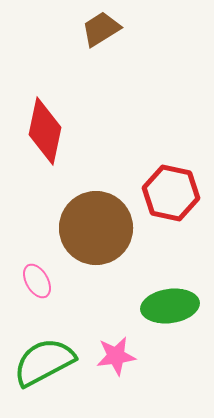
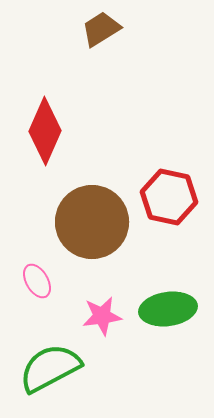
red diamond: rotated 12 degrees clockwise
red hexagon: moved 2 px left, 4 px down
brown circle: moved 4 px left, 6 px up
green ellipse: moved 2 px left, 3 px down
pink star: moved 14 px left, 40 px up
green semicircle: moved 6 px right, 6 px down
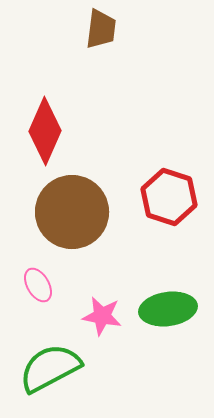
brown trapezoid: rotated 129 degrees clockwise
red hexagon: rotated 6 degrees clockwise
brown circle: moved 20 px left, 10 px up
pink ellipse: moved 1 px right, 4 px down
pink star: rotated 18 degrees clockwise
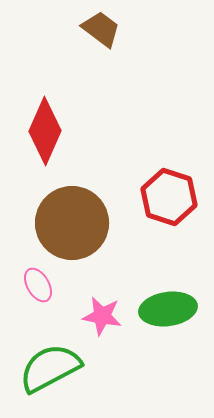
brown trapezoid: rotated 60 degrees counterclockwise
brown circle: moved 11 px down
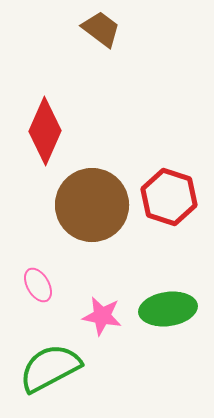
brown circle: moved 20 px right, 18 px up
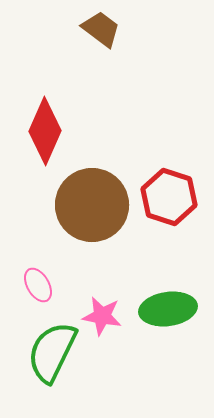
green semicircle: moved 2 px right, 16 px up; rotated 36 degrees counterclockwise
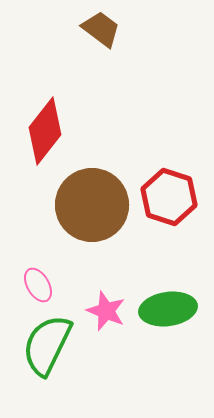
red diamond: rotated 14 degrees clockwise
pink star: moved 4 px right, 5 px up; rotated 12 degrees clockwise
green semicircle: moved 5 px left, 7 px up
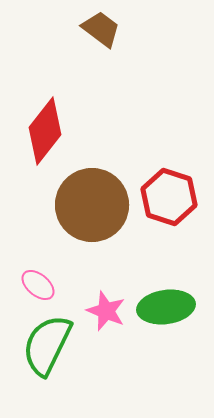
pink ellipse: rotated 20 degrees counterclockwise
green ellipse: moved 2 px left, 2 px up
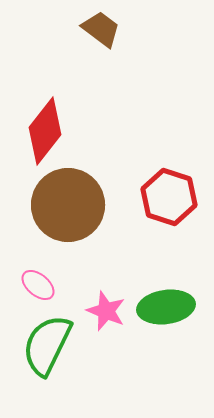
brown circle: moved 24 px left
